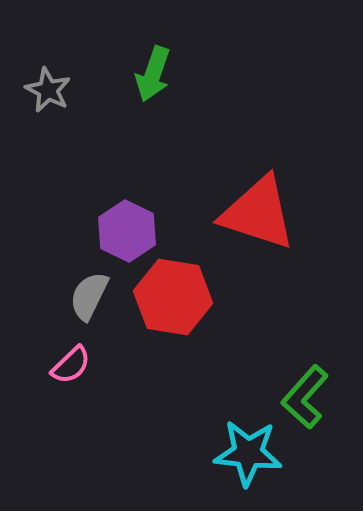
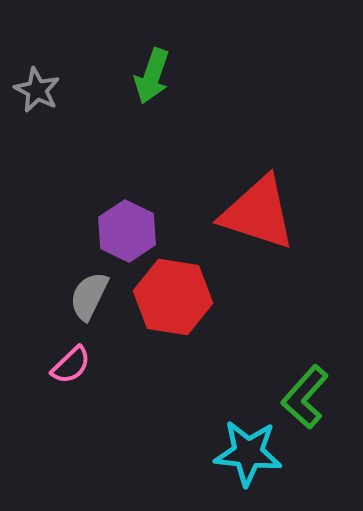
green arrow: moved 1 px left, 2 px down
gray star: moved 11 px left
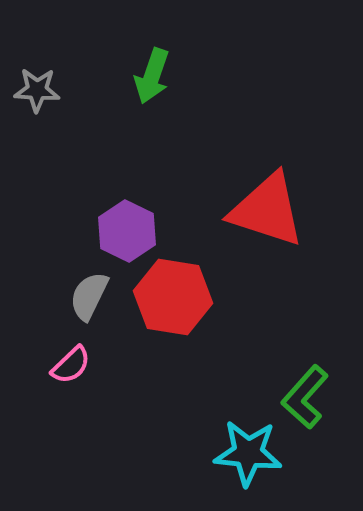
gray star: rotated 24 degrees counterclockwise
red triangle: moved 9 px right, 3 px up
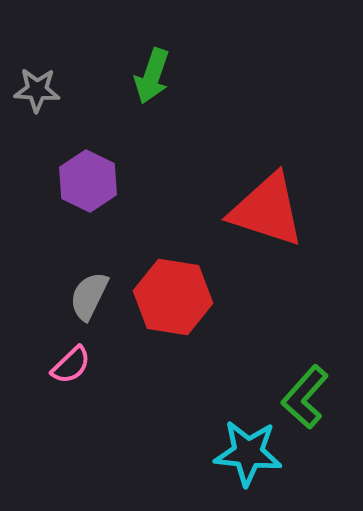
purple hexagon: moved 39 px left, 50 px up
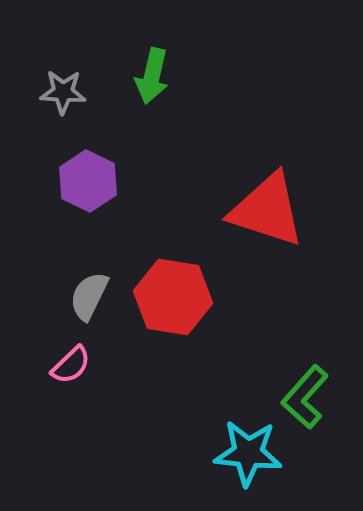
green arrow: rotated 6 degrees counterclockwise
gray star: moved 26 px right, 2 px down
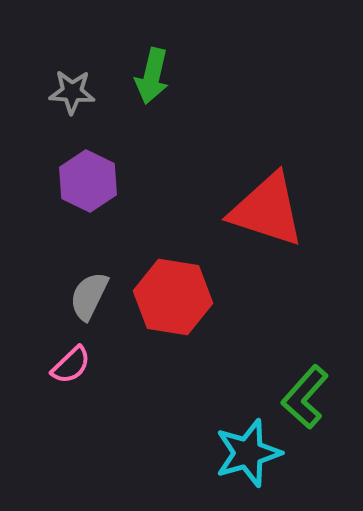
gray star: moved 9 px right
cyan star: rotated 22 degrees counterclockwise
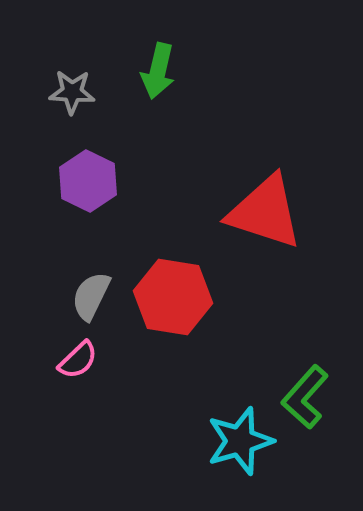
green arrow: moved 6 px right, 5 px up
red triangle: moved 2 px left, 2 px down
gray semicircle: moved 2 px right
pink semicircle: moved 7 px right, 5 px up
cyan star: moved 8 px left, 12 px up
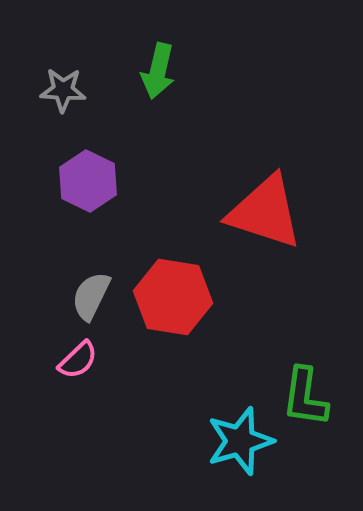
gray star: moved 9 px left, 2 px up
green L-shape: rotated 34 degrees counterclockwise
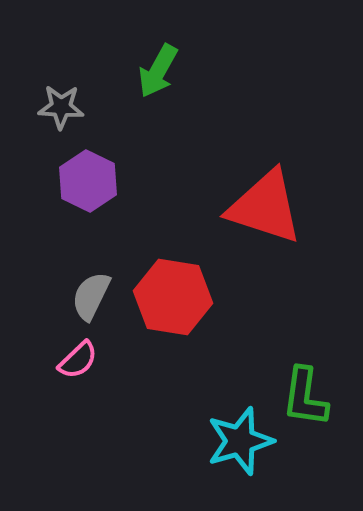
green arrow: rotated 16 degrees clockwise
gray star: moved 2 px left, 17 px down
red triangle: moved 5 px up
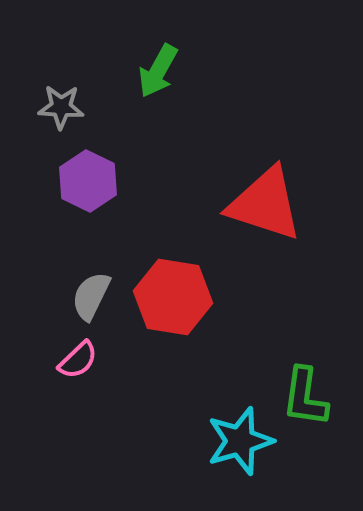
red triangle: moved 3 px up
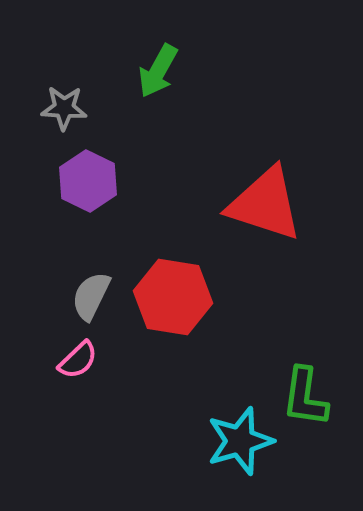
gray star: moved 3 px right, 1 px down
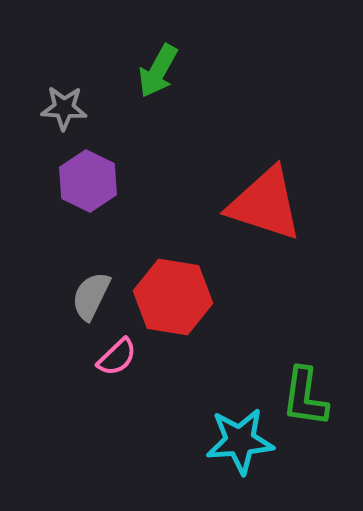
pink semicircle: moved 39 px right, 3 px up
cyan star: rotated 12 degrees clockwise
